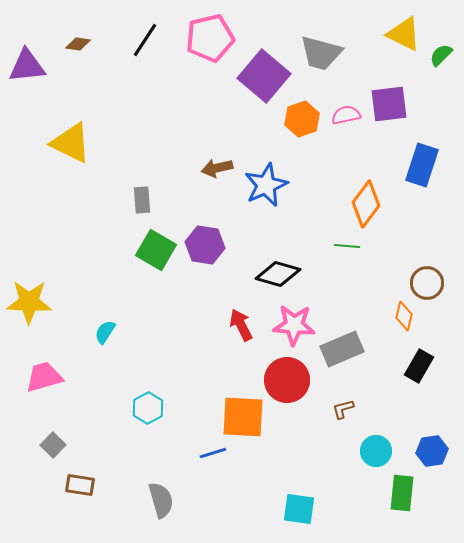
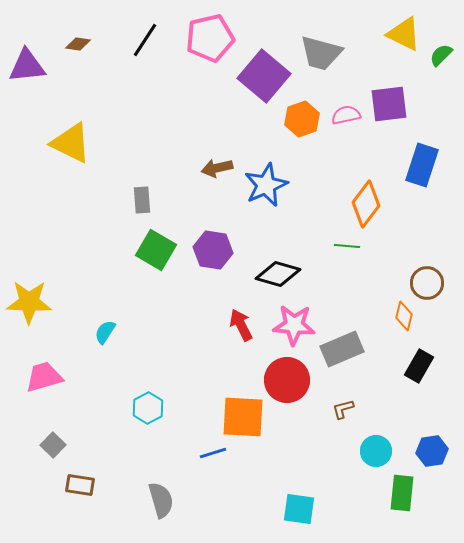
purple hexagon at (205, 245): moved 8 px right, 5 px down
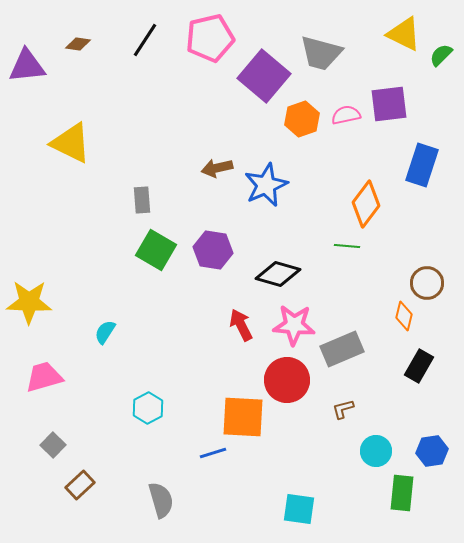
brown rectangle at (80, 485): rotated 52 degrees counterclockwise
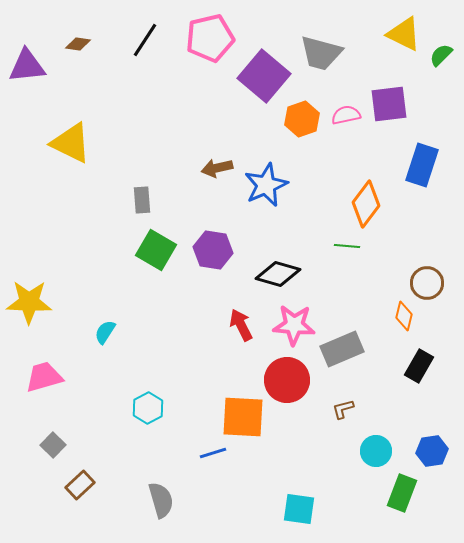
green rectangle at (402, 493): rotated 15 degrees clockwise
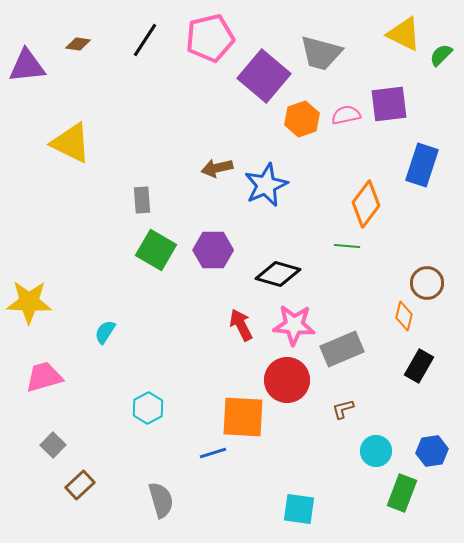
purple hexagon at (213, 250): rotated 9 degrees counterclockwise
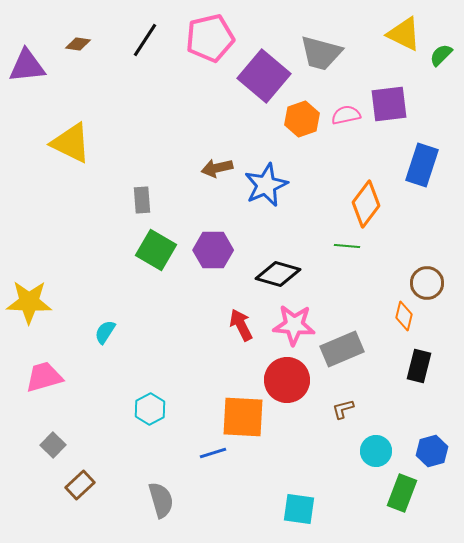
black rectangle at (419, 366): rotated 16 degrees counterclockwise
cyan hexagon at (148, 408): moved 2 px right, 1 px down
blue hexagon at (432, 451): rotated 8 degrees counterclockwise
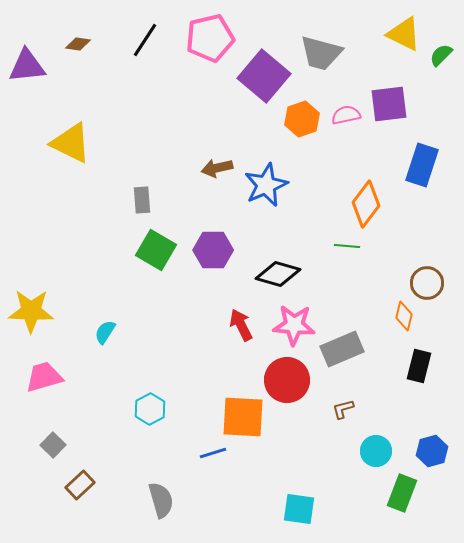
yellow star at (29, 302): moved 2 px right, 9 px down
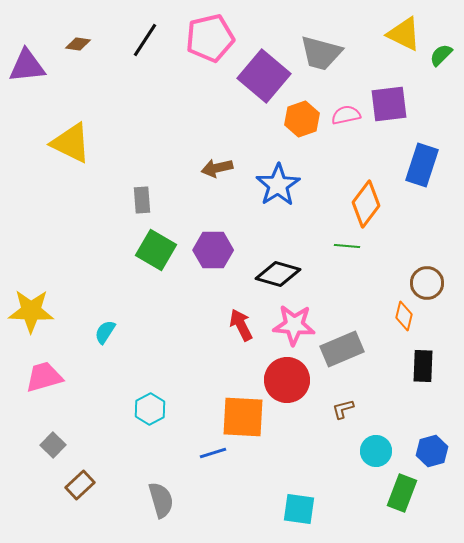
blue star at (266, 185): moved 12 px right; rotated 9 degrees counterclockwise
black rectangle at (419, 366): moved 4 px right; rotated 12 degrees counterclockwise
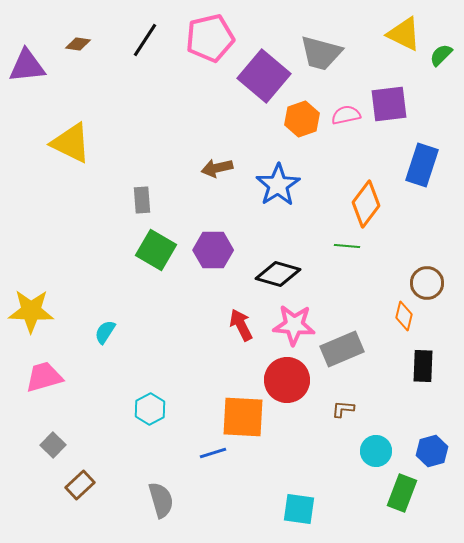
brown L-shape at (343, 409): rotated 20 degrees clockwise
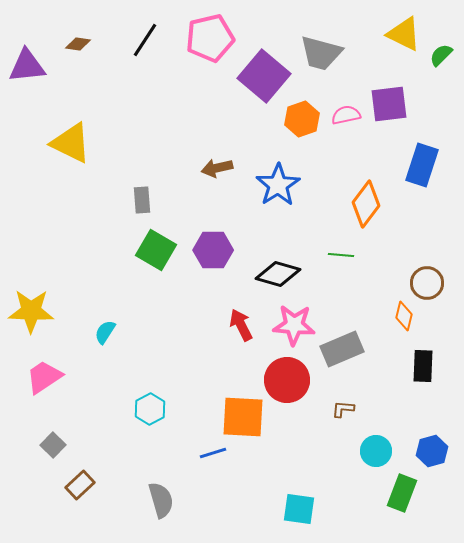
green line at (347, 246): moved 6 px left, 9 px down
pink trapezoid at (44, 377): rotated 18 degrees counterclockwise
